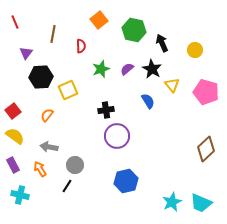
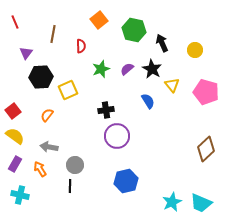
purple rectangle: moved 2 px right, 1 px up; rotated 56 degrees clockwise
black line: moved 3 px right; rotated 32 degrees counterclockwise
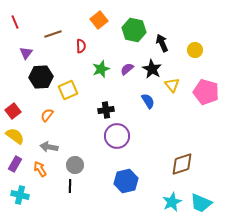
brown line: rotated 60 degrees clockwise
brown diamond: moved 24 px left, 15 px down; rotated 25 degrees clockwise
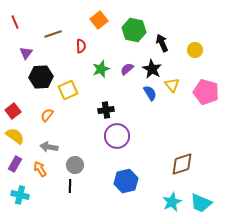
blue semicircle: moved 2 px right, 8 px up
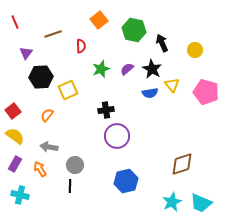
blue semicircle: rotated 112 degrees clockwise
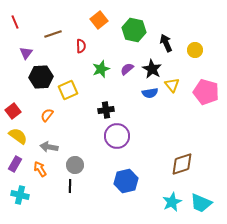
black arrow: moved 4 px right
yellow semicircle: moved 3 px right
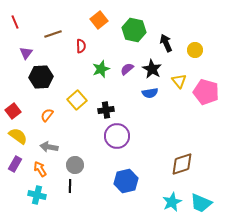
yellow triangle: moved 7 px right, 4 px up
yellow square: moved 9 px right, 10 px down; rotated 18 degrees counterclockwise
cyan cross: moved 17 px right
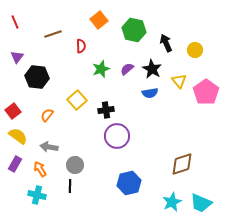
purple triangle: moved 9 px left, 4 px down
black hexagon: moved 4 px left; rotated 10 degrees clockwise
pink pentagon: rotated 20 degrees clockwise
blue hexagon: moved 3 px right, 2 px down
